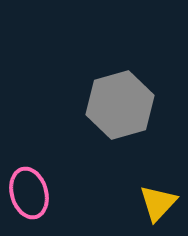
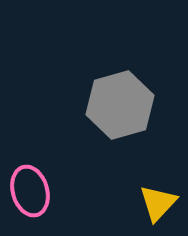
pink ellipse: moved 1 px right, 2 px up
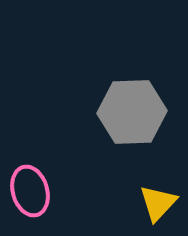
gray hexagon: moved 12 px right, 7 px down; rotated 14 degrees clockwise
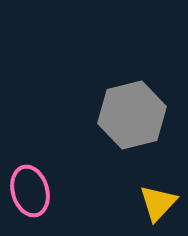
gray hexagon: moved 3 px down; rotated 12 degrees counterclockwise
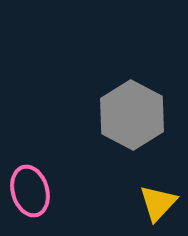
gray hexagon: rotated 18 degrees counterclockwise
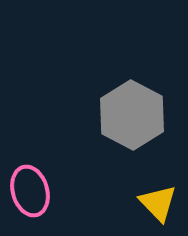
yellow triangle: rotated 27 degrees counterclockwise
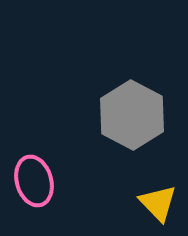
pink ellipse: moved 4 px right, 10 px up
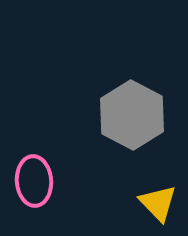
pink ellipse: rotated 12 degrees clockwise
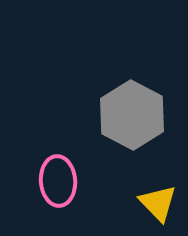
pink ellipse: moved 24 px right
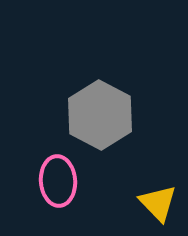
gray hexagon: moved 32 px left
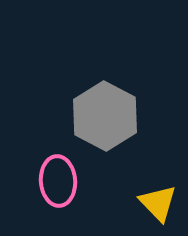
gray hexagon: moved 5 px right, 1 px down
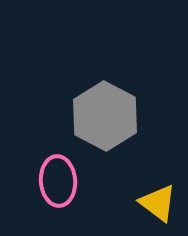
yellow triangle: rotated 9 degrees counterclockwise
